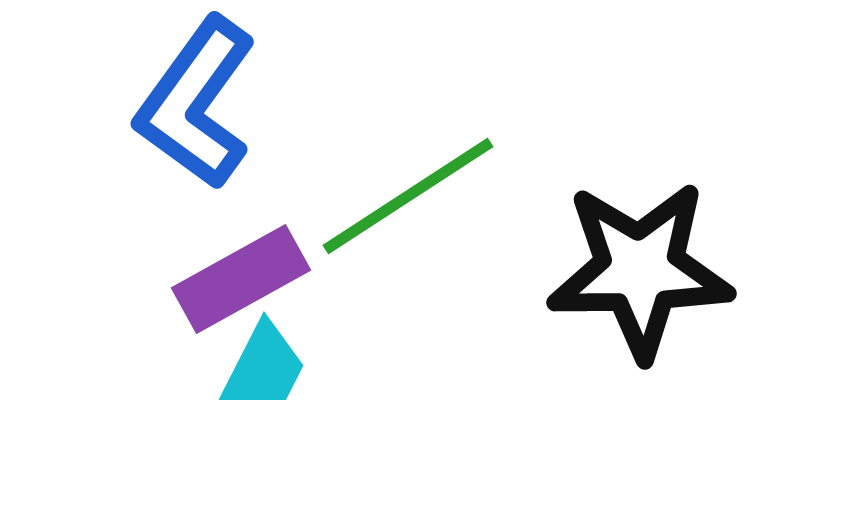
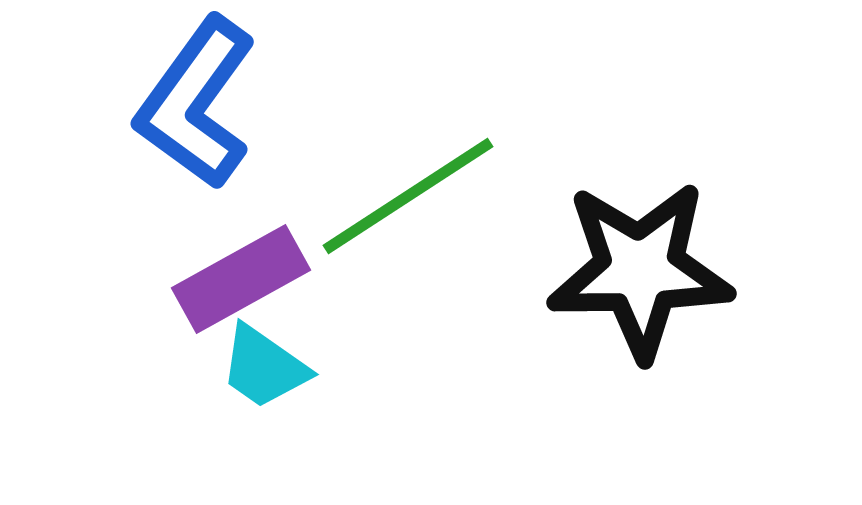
cyan trapezoid: rotated 98 degrees clockwise
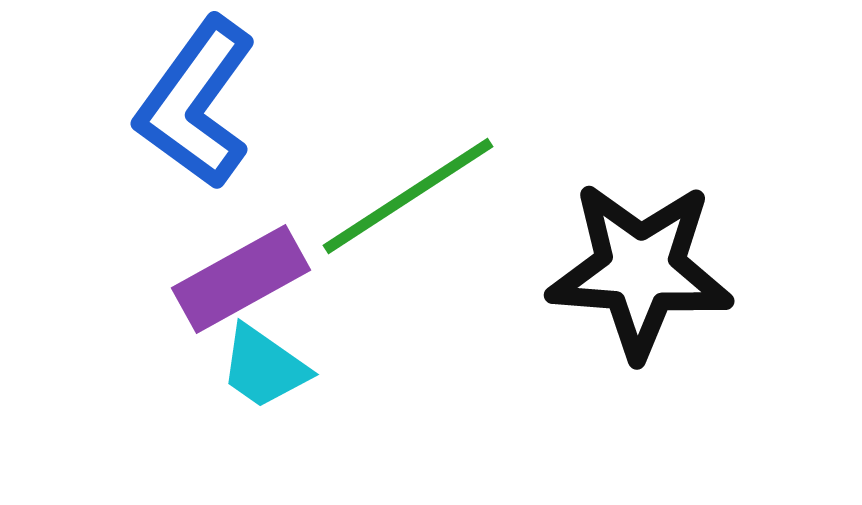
black star: rotated 5 degrees clockwise
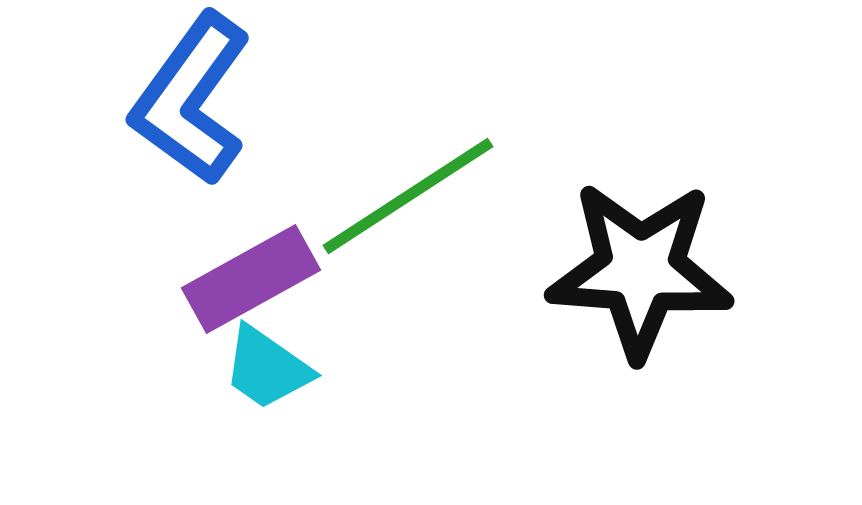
blue L-shape: moved 5 px left, 4 px up
purple rectangle: moved 10 px right
cyan trapezoid: moved 3 px right, 1 px down
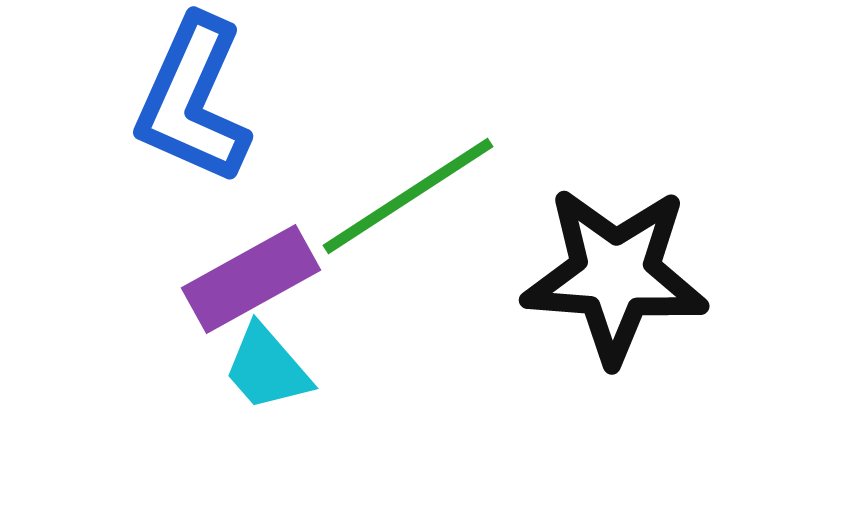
blue L-shape: moved 2 px right, 1 px down; rotated 12 degrees counterclockwise
black star: moved 25 px left, 5 px down
cyan trapezoid: rotated 14 degrees clockwise
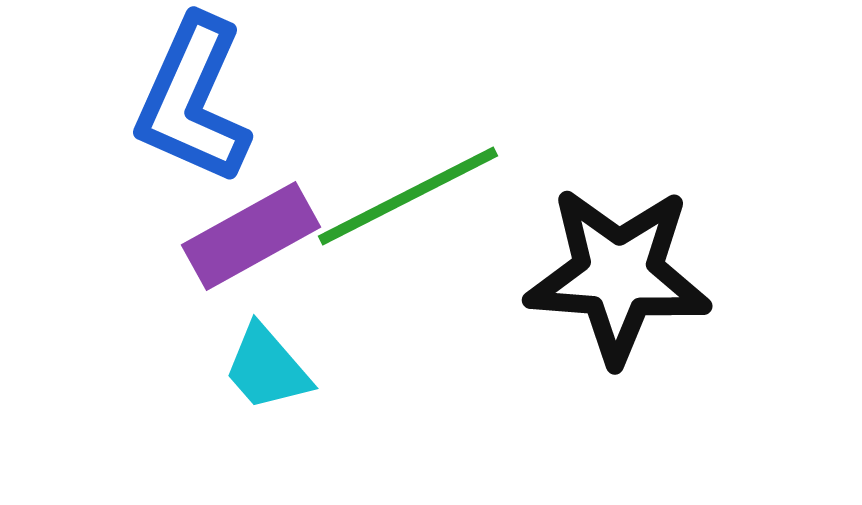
green line: rotated 6 degrees clockwise
black star: moved 3 px right
purple rectangle: moved 43 px up
